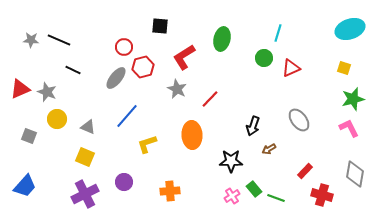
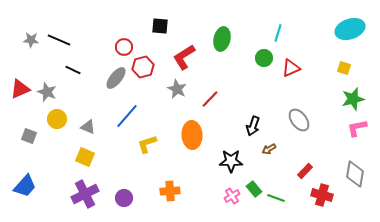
pink L-shape at (349, 128): moved 8 px right; rotated 75 degrees counterclockwise
purple circle at (124, 182): moved 16 px down
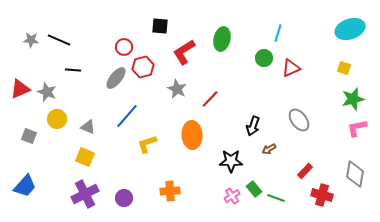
red L-shape at (184, 57): moved 5 px up
black line at (73, 70): rotated 21 degrees counterclockwise
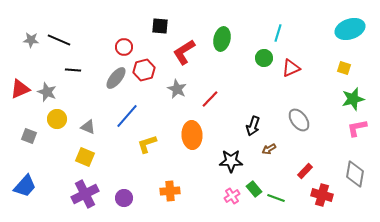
red hexagon at (143, 67): moved 1 px right, 3 px down
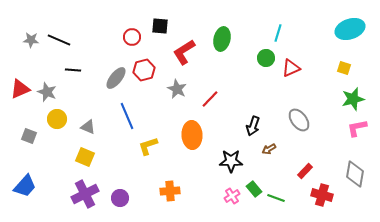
red circle at (124, 47): moved 8 px right, 10 px up
green circle at (264, 58): moved 2 px right
blue line at (127, 116): rotated 64 degrees counterclockwise
yellow L-shape at (147, 144): moved 1 px right, 2 px down
purple circle at (124, 198): moved 4 px left
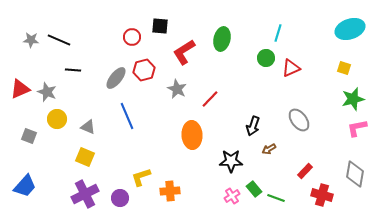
yellow L-shape at (148, 146): moved 7 px left, 31 px down
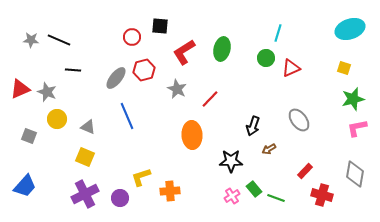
green ellipse at (222, 39): moved 10 px down
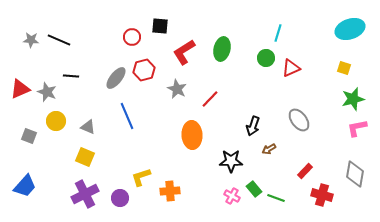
black line at (73, 70): moved 2 px left, 6 px down
yellow circle at (57, 119): moved 1 px left, 2 px down
pink cross at (232, 196): rotated 28 degrees counterclockwise
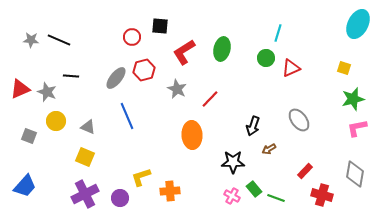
cyan ellipse at (350, 29): moved 8 px right, 5 px up; rotated 44 degrees counterclockwise
black star at (231, 161): moved 2 px right, 1 px down
